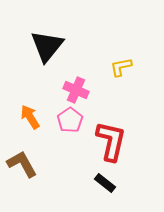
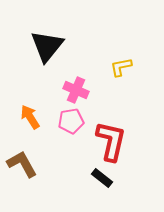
pink pentagon: moved 1 px right, 1 px down; rotated 25 degrees clockwise
black rectangle: moved 3 px left, 5 px up
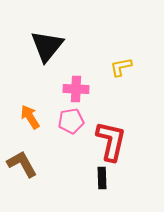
pink cross: moved 1 px up; rotated 20 degrees counterclockwise
black rectangle: rotated 50 degrees clockwise
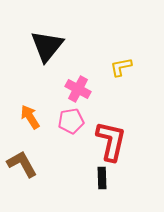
pink cross: moved 2 px right; rotated 25 degrees clockwise
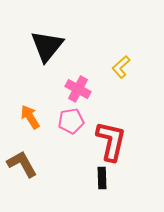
yellow L-shape: rotated 30 degrees counterclockwise
